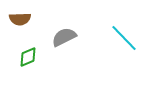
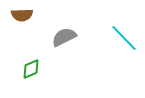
brown semicircle: moved 2 px right, 4 px up
green diamond: moved 3 px right, 12 px down
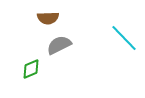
brown semicircle: moved 26 px right, 3 px down
gray semicircle: moved 5 px left, 8 px down
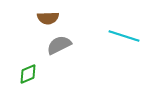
cyan line: moved 2 px up; rotated 28 degrees counterclockwise
green diamond: moved 3 px left, 5 px down
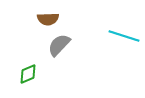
brown semicircle: moved 1 px down
gray semicircle: rotated 20 degrees counterclockwise
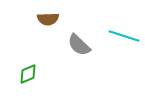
gray semicircle: moved 20 px right; rotated 90 degrees counterclockwise
